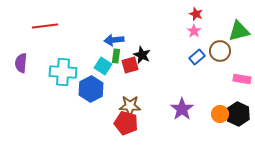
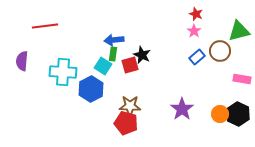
green rectangle: moved 3 px left, 2 px up
purple semicircle: moved 1 px right, 2 px up
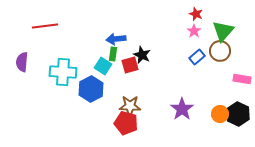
green triangle: moved 16 px left; rotated 35 degrees counterclockwise
blue arrow: moved 2 px right, 1 px up
purple semicircle: moved 1 px down
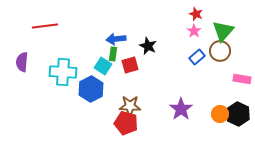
black star: moved 6 px right, 9 px up
purple star: moved 1 px left
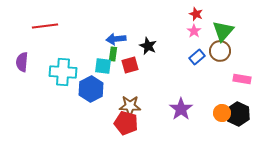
cyan square: rotated 24 degrees counterclockwise
orange circle: moved 2 px right, 1 px up
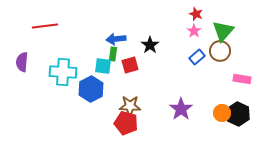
black star: moved 2 px right, 1 px up; rotated 12 degrees clockwise
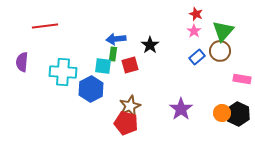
brown star: rotated 25 degrees counterclockwise
